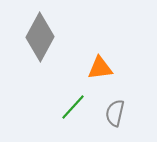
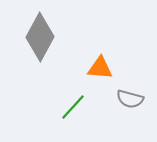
orange triangle: rotated 12 degrees clockwise
gray semicircle: moved 15 px right, 14 px up; rotated 88 degrees counterclockwise
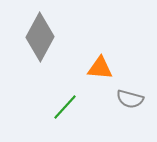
green line: moved 8 px left
